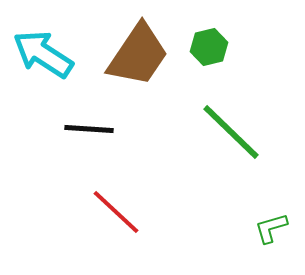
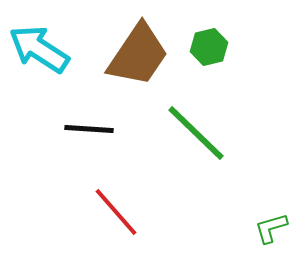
cyan arrow: moved 4 px left, 5 px up
green line: moved 35 px left, 1 px down
red line: rotated 6 degrees clockwise
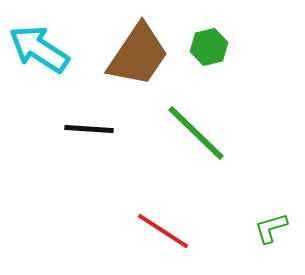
red line: moved 47 px right, 19 px down; rotated 16 degrees counterclockwise
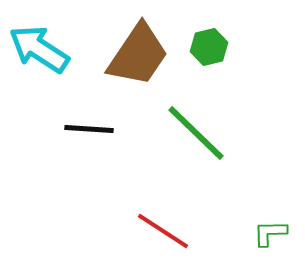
green L-shape: moved 1 px left, 5 px down; rotated 15 degrees clockwise
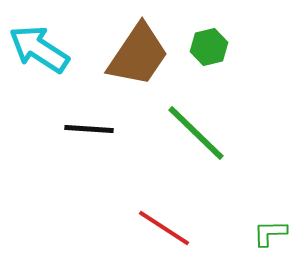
red line: moved 1 px right, 3 px up
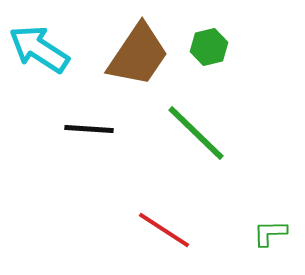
red line: moved 2 px down
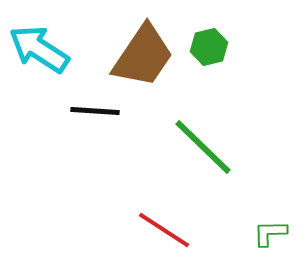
brown trapezoid: moved 5 px right, 1 px down
black line: moved 6 px right, 18 px up
green line: moved 7 px right, 14 px down
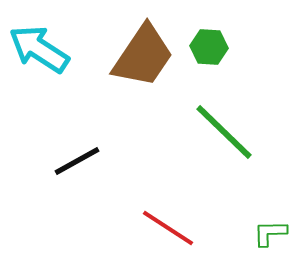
green hexagon: rotated 18 degrees clockwise
black line: moved 18 px left, 50 px down; rotated 33 degrees counterclockwise
green line: moved 21 px right, 15 px up
red line: moved 4 px right, 2 px up
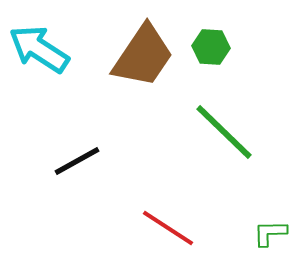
green hexagon: moved 2 px right
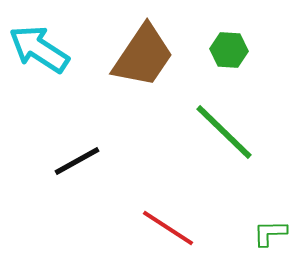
green hexagon: moved 18 px right, 3 px down
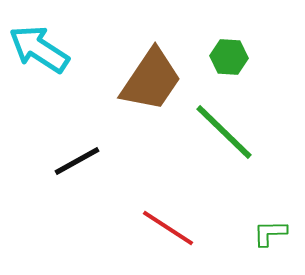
green hexagon: moved 7 px down
brown trapezoid: moved 8 px right, 24 px down
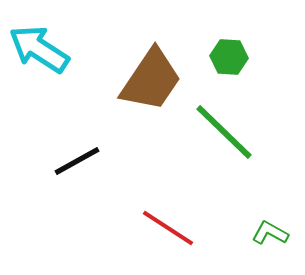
green L-shape: rotated 30 degrees clockwise
